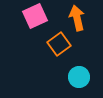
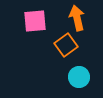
pink square: moved 5 px down; rotated 20 degrees clockwise
orange square: moved 7 px right, 1 px down
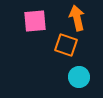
orange square: rotated 35 degrees counterclockwise
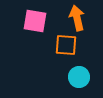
pink square: rotated 15 degrees clockwise
orange square: rotated 15 degrees counterclockwise
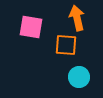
pink square: moved 4 px left, 6 px down
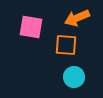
orange arrow: rotated 100 degrees counterclockwise
cyan circle: moved 5 px left
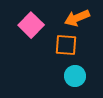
pink square: moved 2 px up; rotated 35 degrees clockwise
cyan circle: moved 1 px right, 1 px up
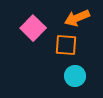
pink square: moved 2 px right, 3 px down
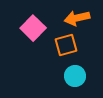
orange arrow: rotated 10 degrees clockwise
orange square: rotated 20 degrees counterclockwise
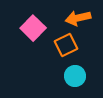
orange arrow: moved 1 px right
orange square: rotated 10 degrees counterclockwise
